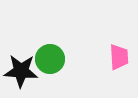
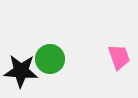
pink trapezoid: rotated 16 degrees counterclockwise
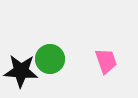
pink trapezoid: moved 13 px left, 4 px down
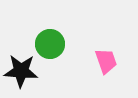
green circle: moved 15 px up
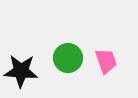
green circle: moved 18 px right, 14 px down
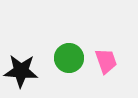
green circle: moved 1 px right
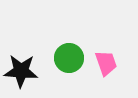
pink trapezoid: moved 2 px down
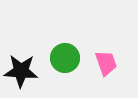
green circle: moved 4 px left
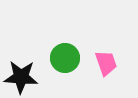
black star: moved 6 px down
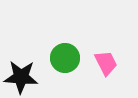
pink trapezoid: rotated 8 degrees counterclockwise
